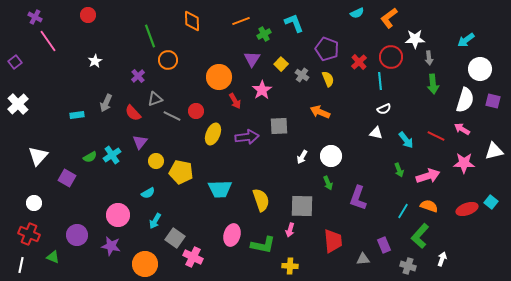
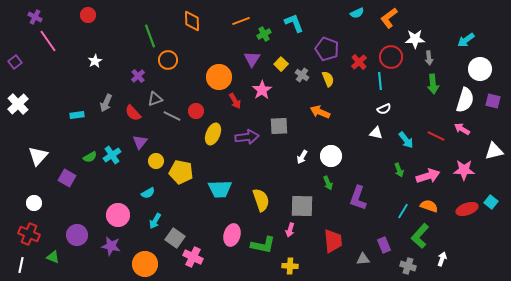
pink star at (464, 163): moved 7 px down
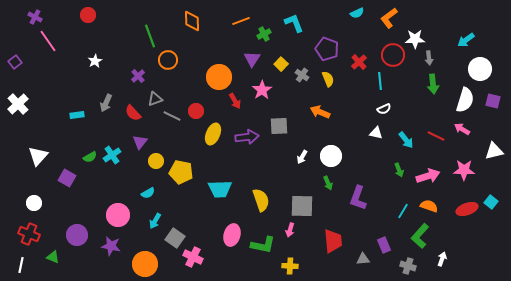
red circle at (391, 57): moved 2 px right, 2 px up
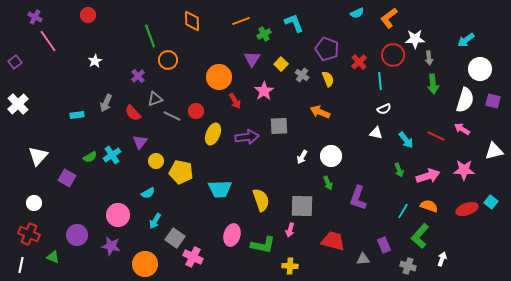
pink star at (262, 90): moved 2 px right, 1 px down
red trapezoid at (333, 241): rotated 70 degrees counterclockwise
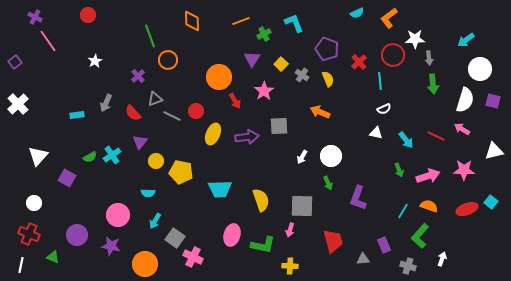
cyan semicircle at (148, 193): rotated 32 degrees clockwise
red trapezoid at (333, 241): rotated 60 degrees clockwise
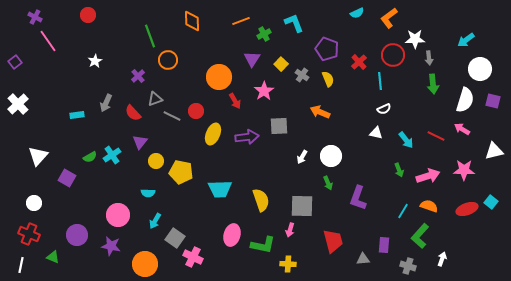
purple rectangle at (384, 245): rotated 28 degrees clockwise
yellow cross at (290, 266): moved 2 px left, 2 px up
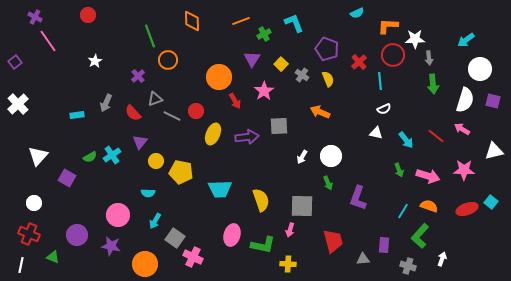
orange L-shape at (389, 18): moved 1 px left, 8 px down; rotated 40 degrees clockwise
red line at (436, 136): rotated 12 degrees clockwise
pink arrow at (428, 176): rotated 35 degrees clockwise
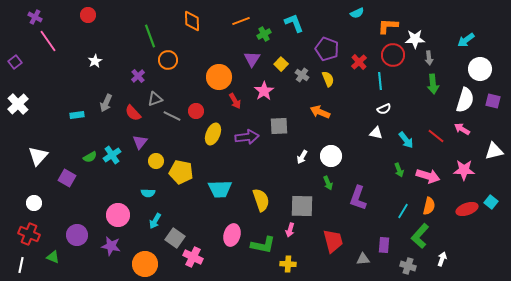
orange semicircle at (429, 206): rotated 84 degrees clockwise
